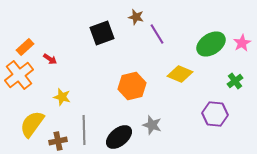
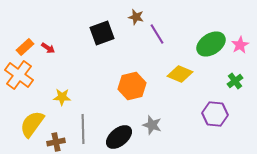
pink star: moved 2 px left, 2 px down
red arrow: moved 2 px left, 11 px up
orange cross: rotated 16 degrees counterclockwise
yellow star: rotated 12 degrees counterclockwise
gray line: moved 1 px left, 1 px up
brown cross: moved 2 px left, 1 px down
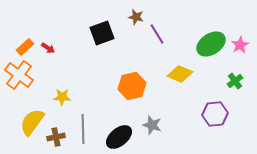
purple hexagon: rotated 10 degrees counterclockwise
yellow semicircle: moved 2 px up
brown cross: moved 5 px up
